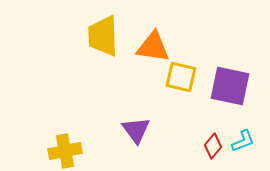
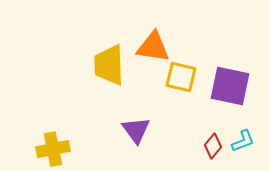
yellow trapezoid: moved 6 px right, 29 px down
yellow cross: moved 12 px left, 2 px up
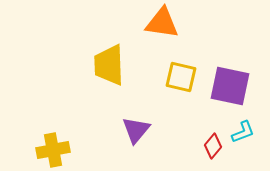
orange triangle: moved 9 px right, 24 px up
purple triangle: rotated 16 degrees clockwise
cyan L-shape: moved 9 px up
yellow cross: moved 1 px down
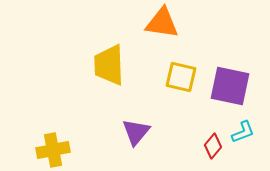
purple triangle: moved 2 px down
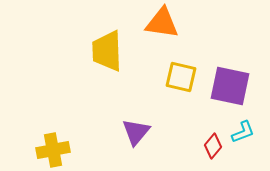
yellow trapezoid: moved 2 px left, 14 px up
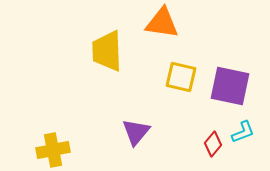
red diamond: moved 2 px up
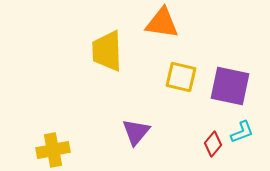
cyan L-shape: moved 1 px left
